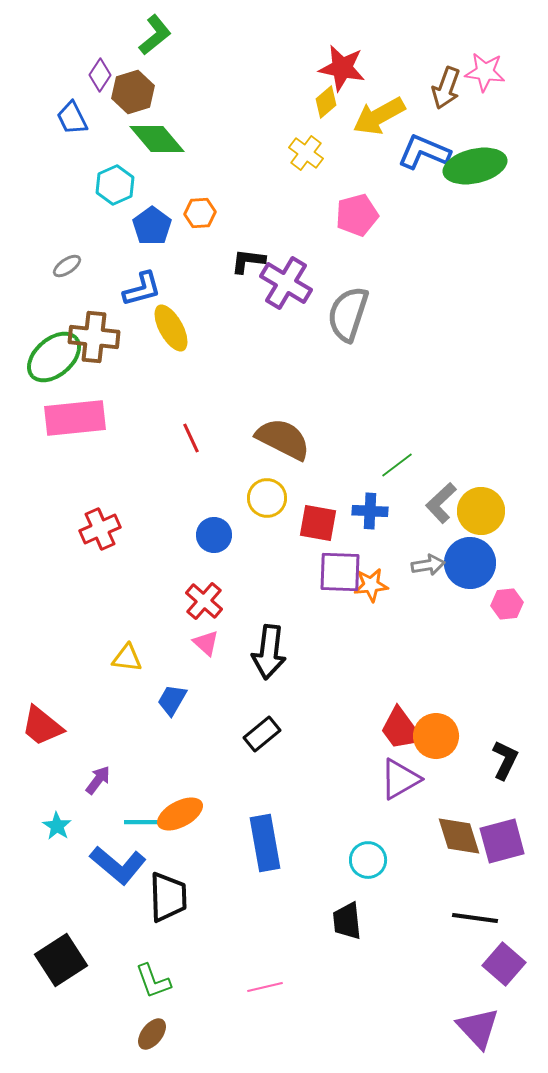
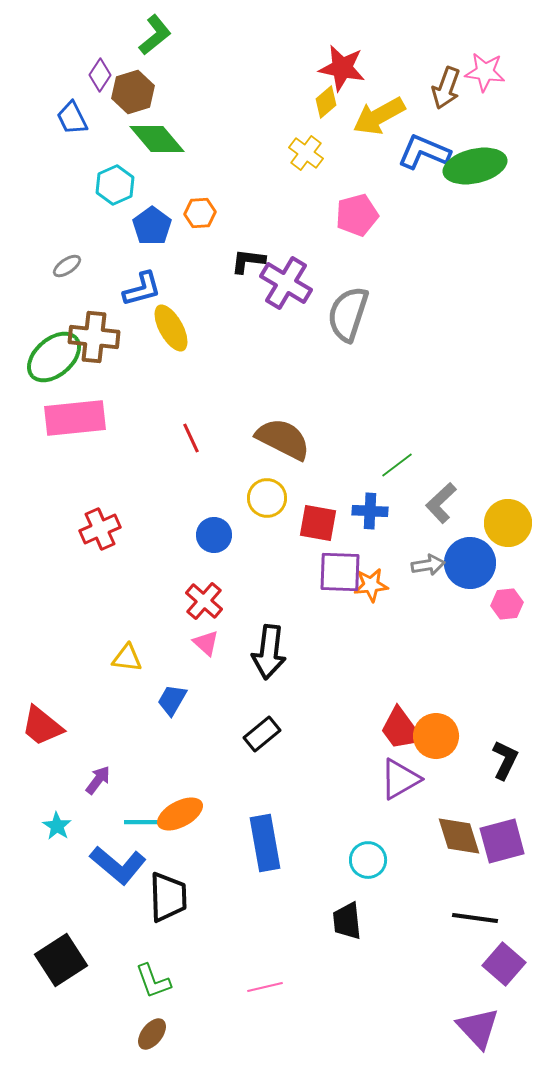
yellow circle at (481, 511): moved 27 px right, 12 px down
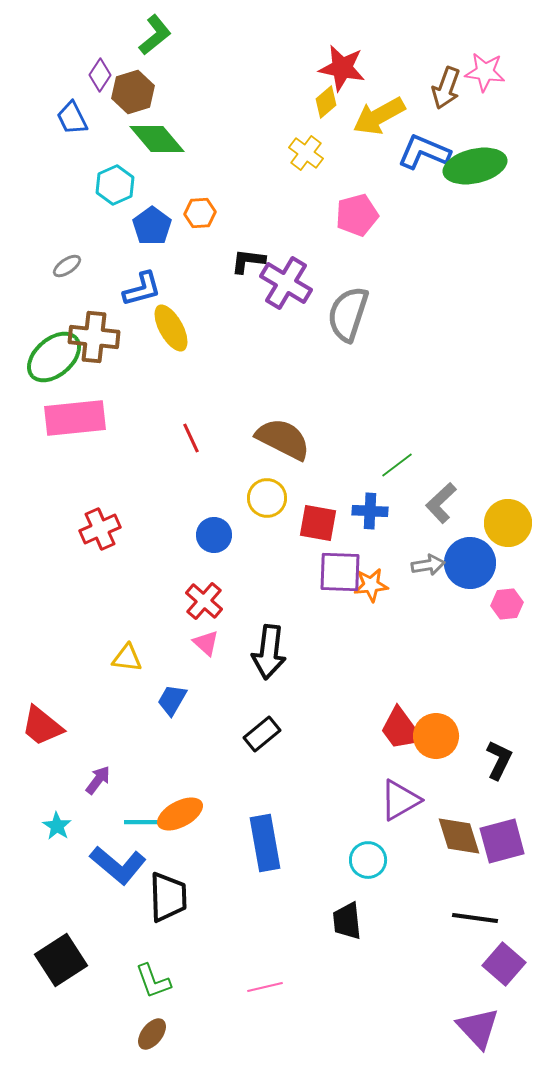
black L-shape at (505, 760): moved 6 px left
purple triangle at (400, 779): moved 21 px down
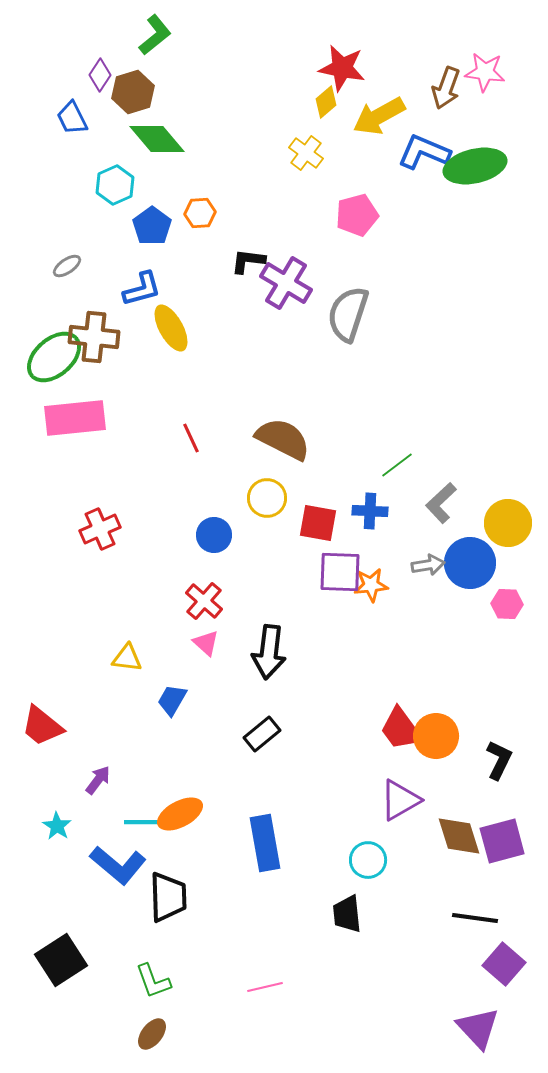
pink hexagon at (507, 604): rotated 8 degrees clockwise
black trapezoid at (347, 921): moved 7 px up
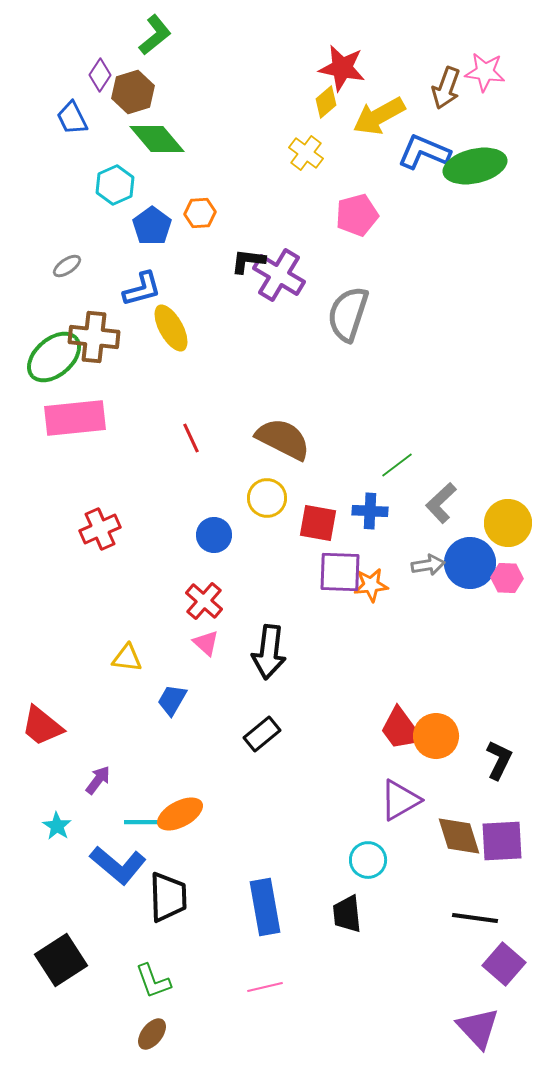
purple cross at (286, 283): moved 7 px left, 8 px up
pink hexagon at (507, 604): moved 26 px up
purple square at (502, 841): rotated 12 degrees clockwise
blue rectangle at (265, 843): moved 64 px down
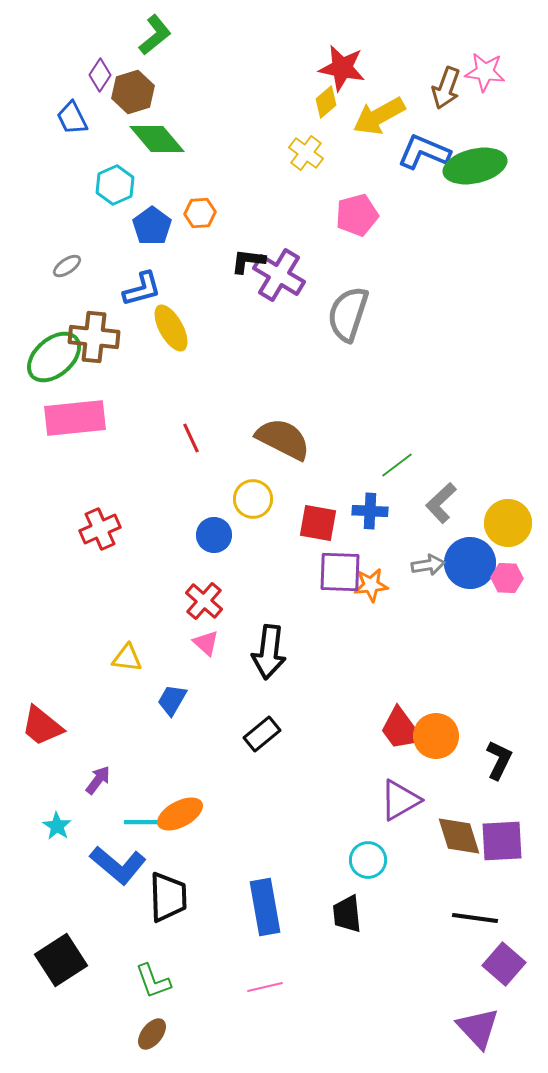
yellow circle at (267, 498): moved 14 px left, 1 px down
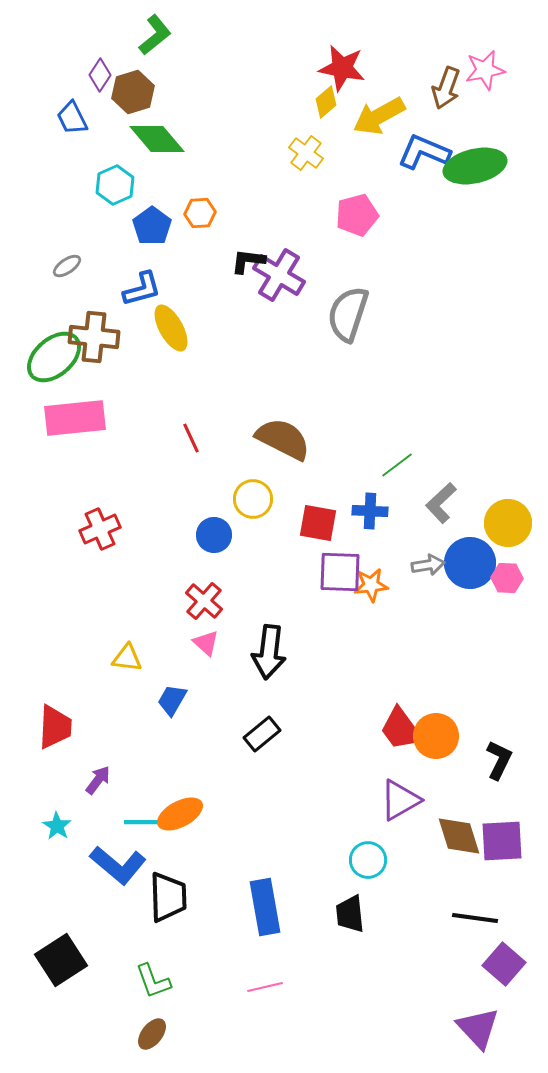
pink star at (485, 72): moved 2 px up; rotated 18 degrees counterclockwise
red trapezoid at (42, 726): moved 13 px right, 1 px down; rotated 126 degrees counterclockwise
black trapezoid at (347, 914): moved 3 px right
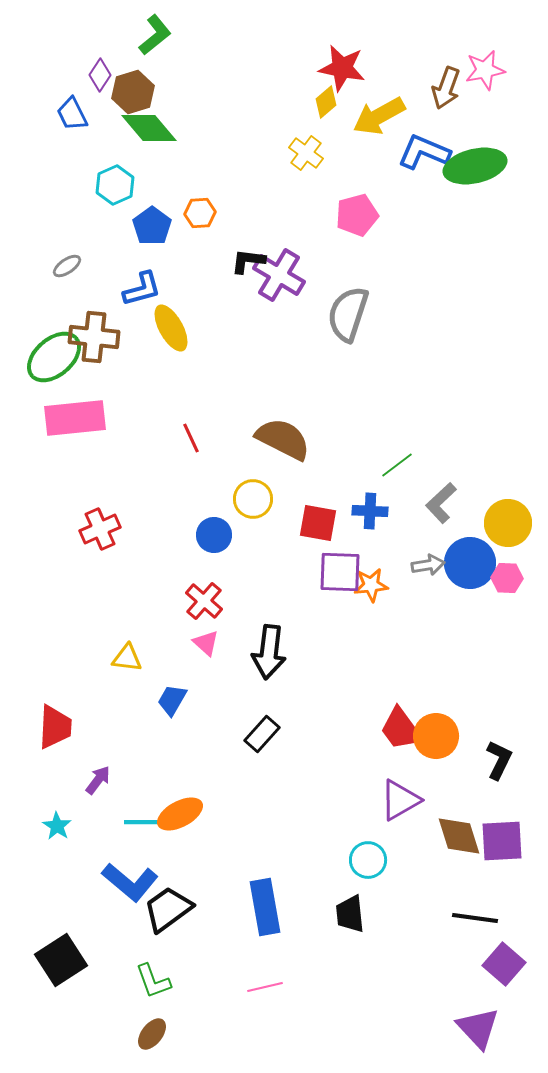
blue trapezoid at (72, 118): moved 4 px up
green diamond at (157, 139): moved 8 px left, 11 px up
black rectangle at (262, 734): rotated 9 degrees counterclockwise
blue L-shape at (118, 865): moved 12 px right, 17 px down
black trapezoid at (168, 897): moved 12 px down; rotated 124 degrees counterclockwise
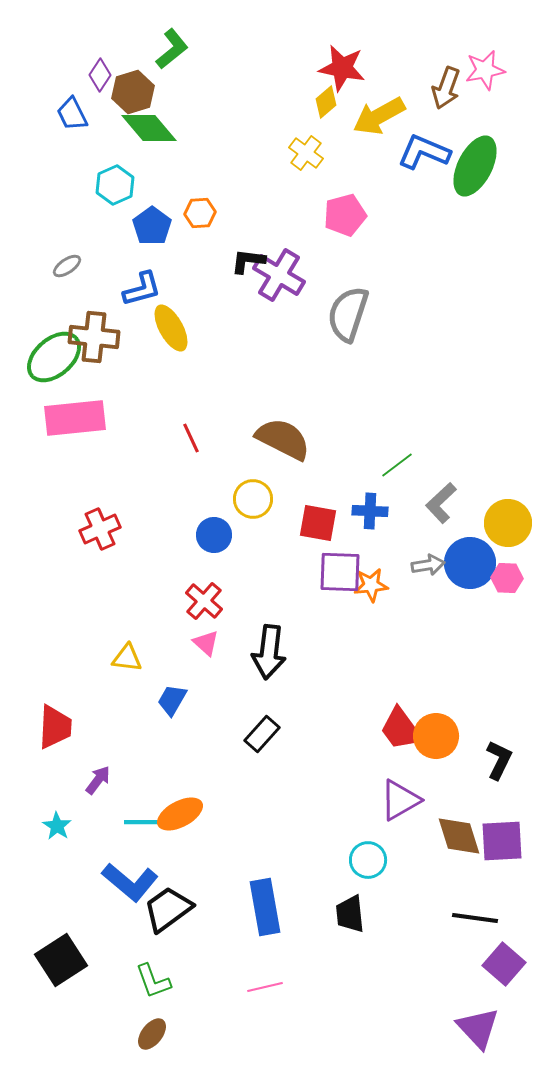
green L-shape at (155, 35): moved 17 px right, 14 px down
green ellipse at (475, 166): rotated 50 degrees counterclockwise
pink pentagon at (357, 215): moved 12 px left
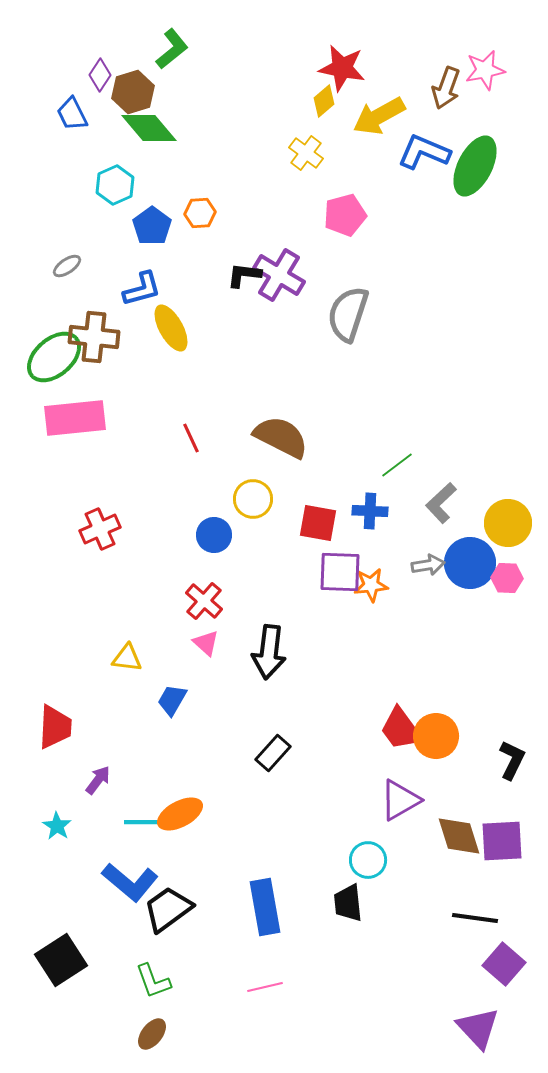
yellow diamond at (326, 102): moved 2 px left, 1 px up
black L-shape at (248, 261): moved 4 px left, 14 px down
brown semicircle at (283, 439): moved 2 px left, 2 px up
black rectangle at (262, 734): moved 11 px right, 19 px down
black L-shape at (499, 760): moved 13 px right
black trapezoid at (350, 914): moved 2 px left, 11 px up
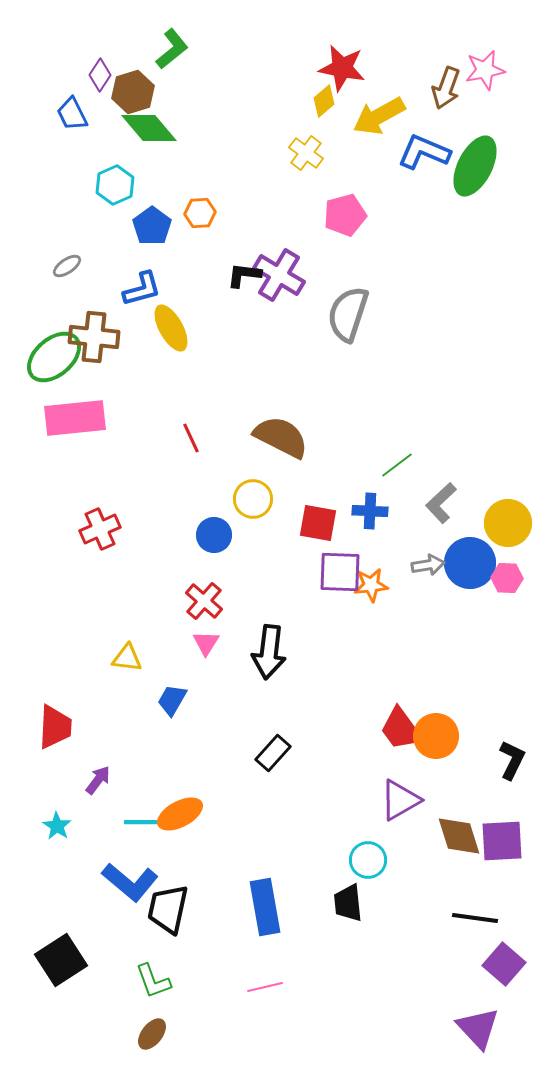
pink triangle at (206, 643): rotated 20 degrees clockwise
black trapezoid at (168, 909): rotated 42 degrees counterclockwise
